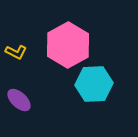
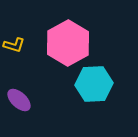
pink hexagon: moved 2 px up
yellow L-shape: moved 2 px left, 7 px up; rotated 10 degrees counterclockwise
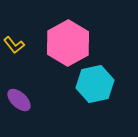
yellow L-shape: rotated 35 degrees clockwise
cyan hexagon: moved 1 px right; rotated 9 degrees counterclockwise
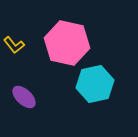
pink hexagon: moved 1 px left; rotated 18 degrees counterclockwise
purple ellipse: moved 5 px right, 3 px up
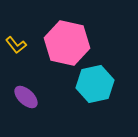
yellow L-shape: moved 2 px right
purple ellipse: moved 2 px right
